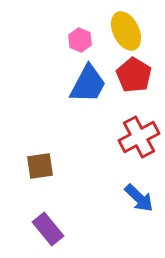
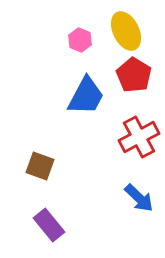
blue trapezoid: moved 2 px left, 12 px down
brown square: rotated 28 degrees clockwise
purple rectangle: moved 1 px right, 4 px up
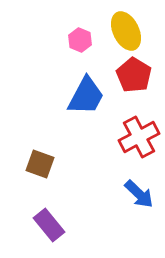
brown square: moved 2 px up
blue arrow: moved 4 px up
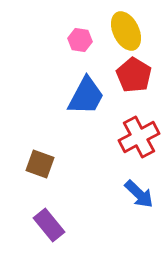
pink hexagon: rotated 15 degrees counterclockwise
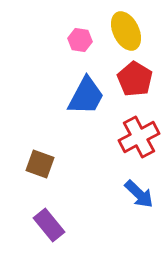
red pentagon: moved 1 px right, 4 px down
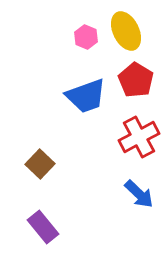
pink hexagon: moved 6 px right, 3 px up; rotated 15 degrees clockwise
red pentagon: moved 1 px right, 1 px down
blue trapezoid: rotated 42 degrees clockwise
brown square: rotated 24 degrees clockwise
purple rectangle: moved 6 px left, 2 px down
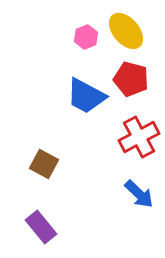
yellow ellipse: rotated 15 degrees counterclockwise
pink hexagon: rotated 15 degrees clockwise
red pentagon: moved 5 px left, 1 px up; rotated 16 degrees counterclockwise
blue trapezoid: rotated 48 degrees clockwise
brown square: moved 4 px right; rotated 16 degrees counterclockwise
purple rectangle: moved 2 px left
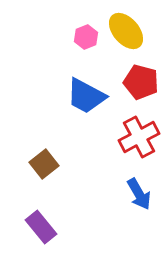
red pentagon: moved 10 px right, 3 px down
brown square: rotated 24 degrees clockwise
blue arrow: rotated 16 degrees clockwise
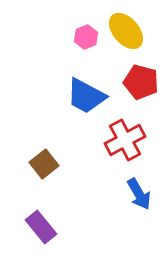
red cross: moved 14 px left, 3 px down
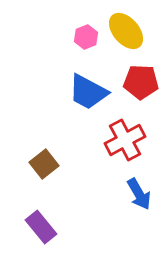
red pentagon: rotated 12 degrees counterclockwise
blue trapezoid: moved 2 px right, 4 px up
